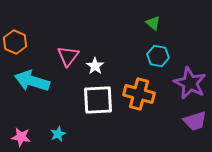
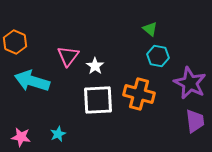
green triangle: moved 3 px left, 6 px down
purple trapezoid: rotated 80 degrees counterclockwise
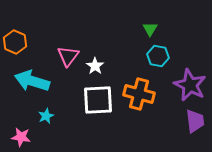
green triangle: rotated 21 degrees clockwise
purple star: moved 2 px down
cyan star: moved 12 px left, 18 px up
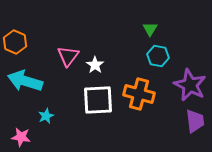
white star: moved 1 px up
cyan arrow: moved 7 px left
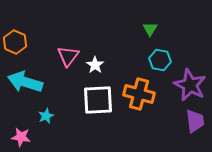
cyan hexagon: moved 2 px right, 4 px down
cyan arrow: moved 1 px down
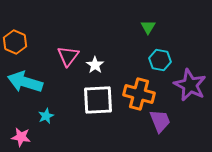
green triangle: moved 2 px left, 2 px up
purple trapezoid: moved 35 px left; rotated 15 degrees counterclockwise
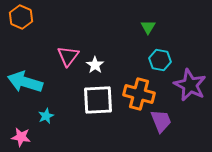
orange hexagon: moved 6 px right, 25 px up
purple trapezoid: moved 1 px right
